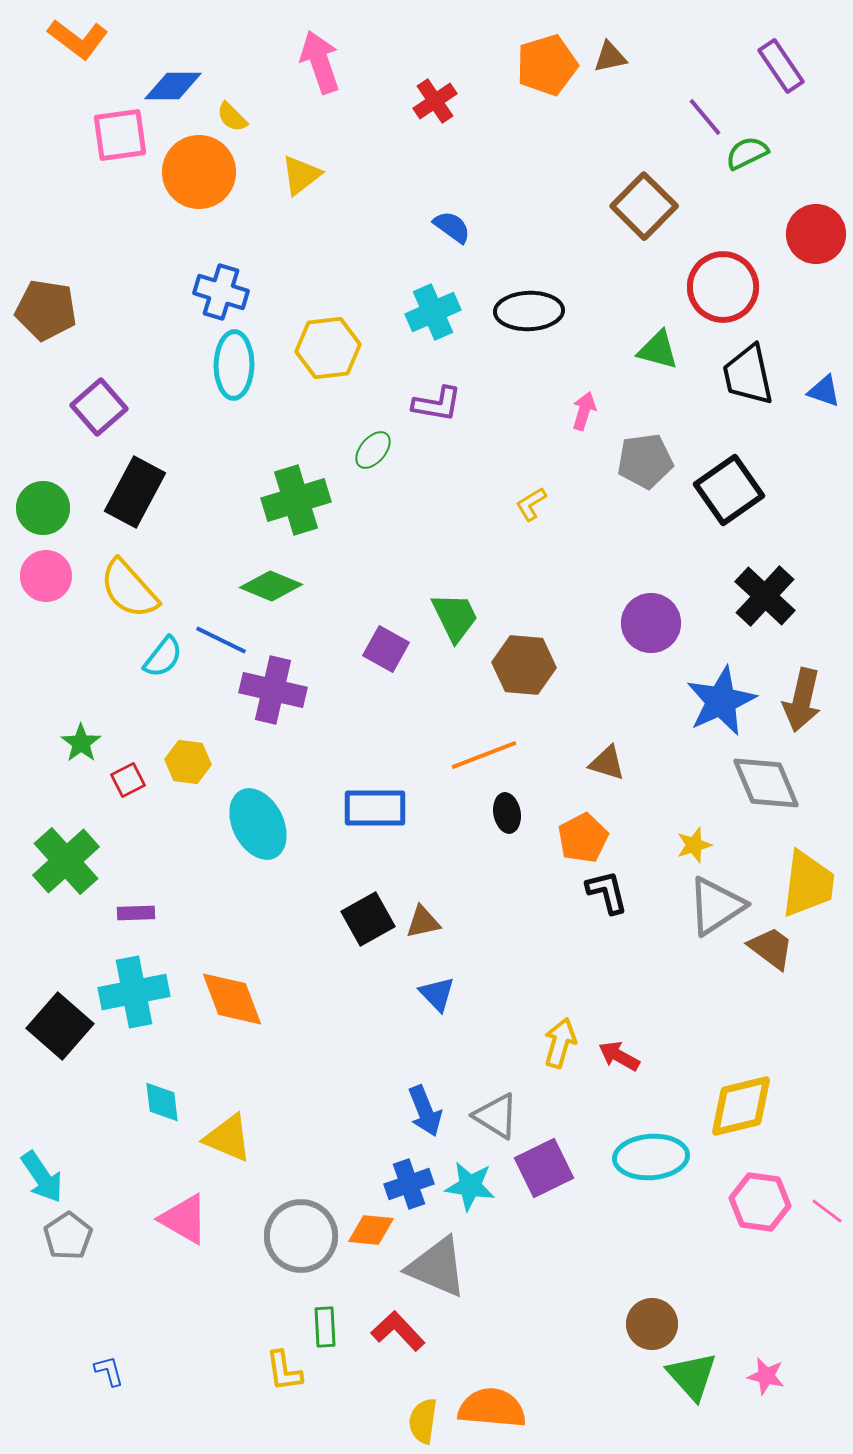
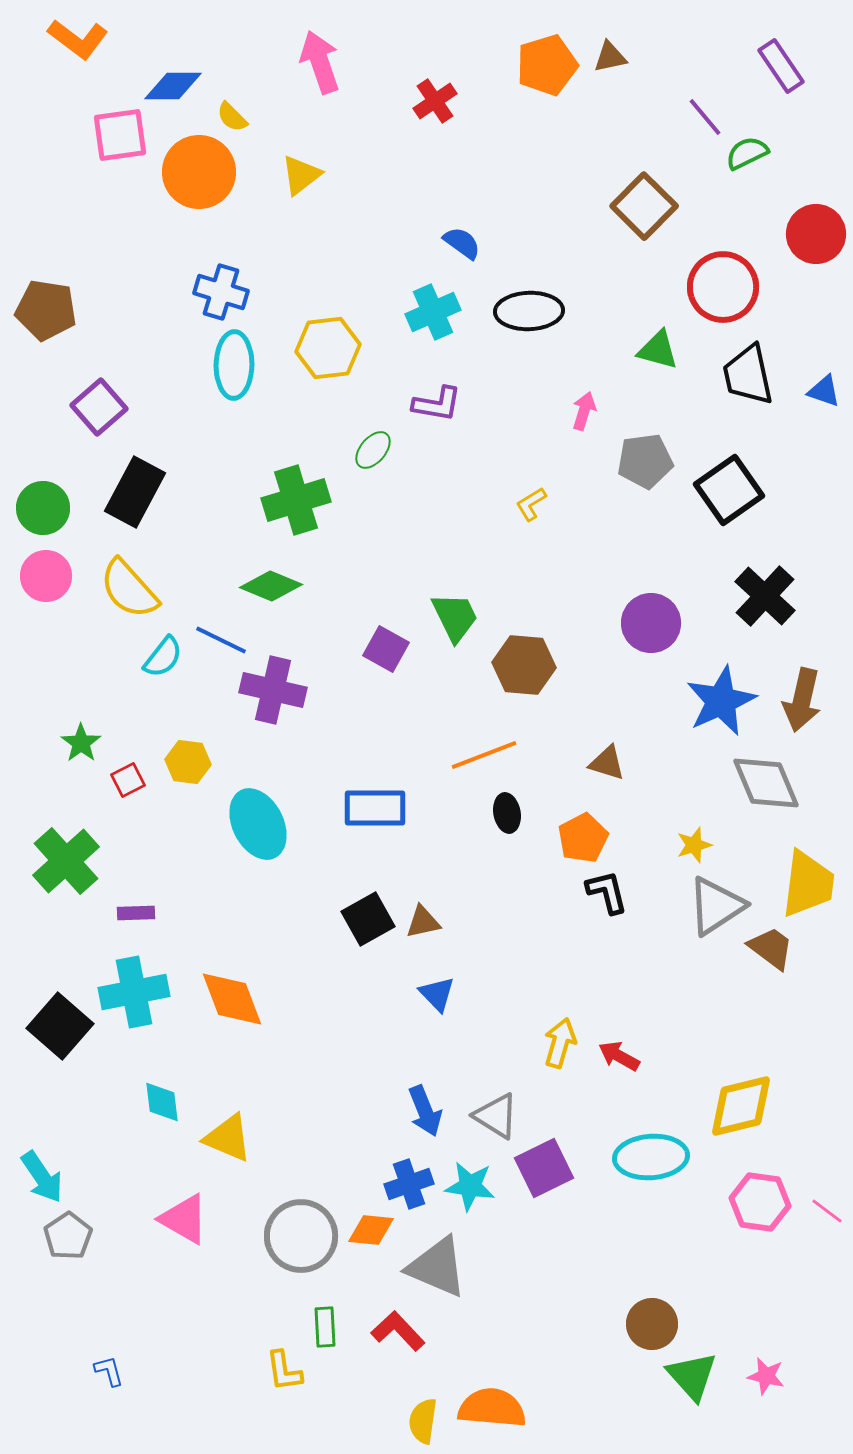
blue semicircle at (452, 227): moved 10 px right, 16 px down
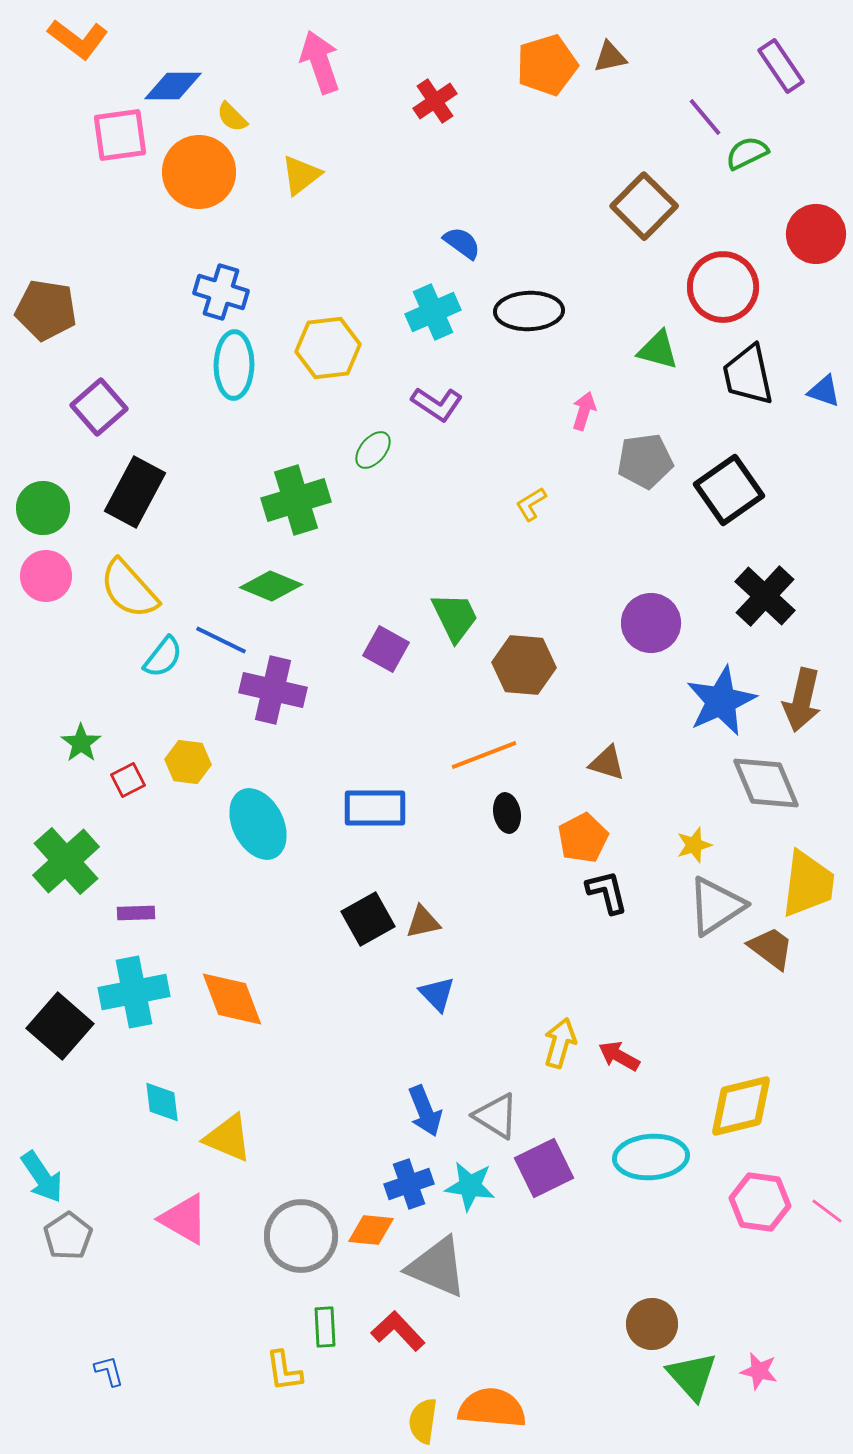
purple L-shape at (437, 404): rotated 24 degrees clockwise
pink star at (766, 1376): moved 7 px left, 5 px up
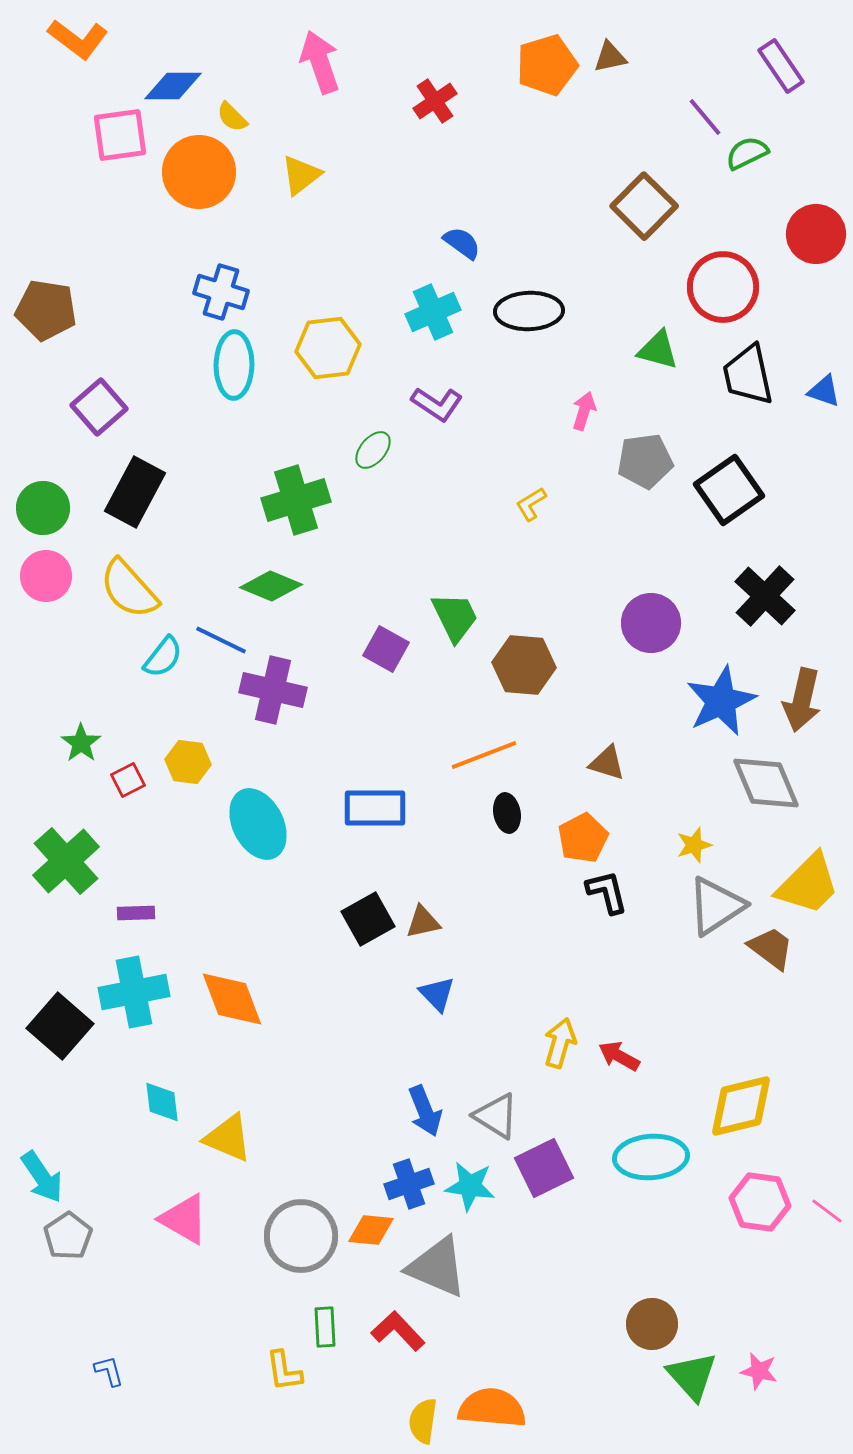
yellow trapezoid at (808, 884): rotated 38 degrees clockwise
